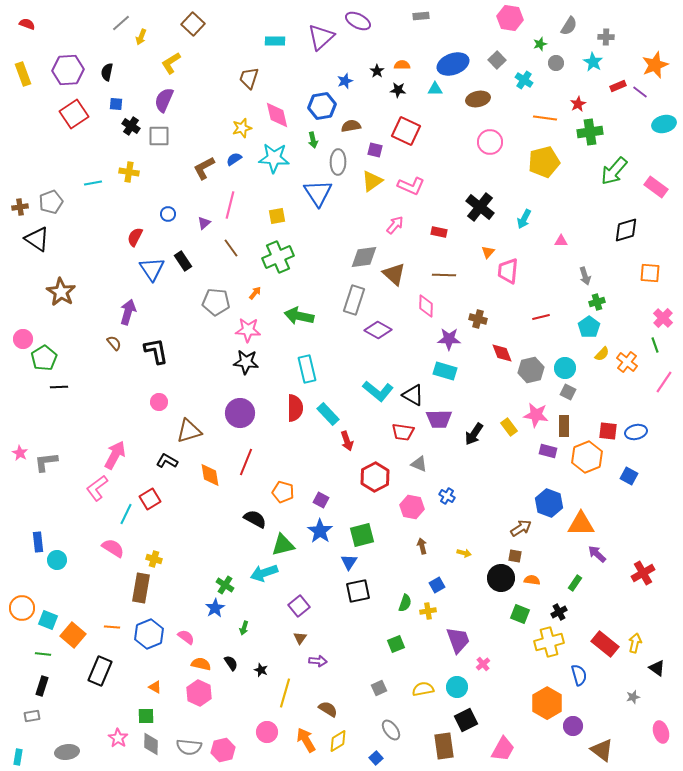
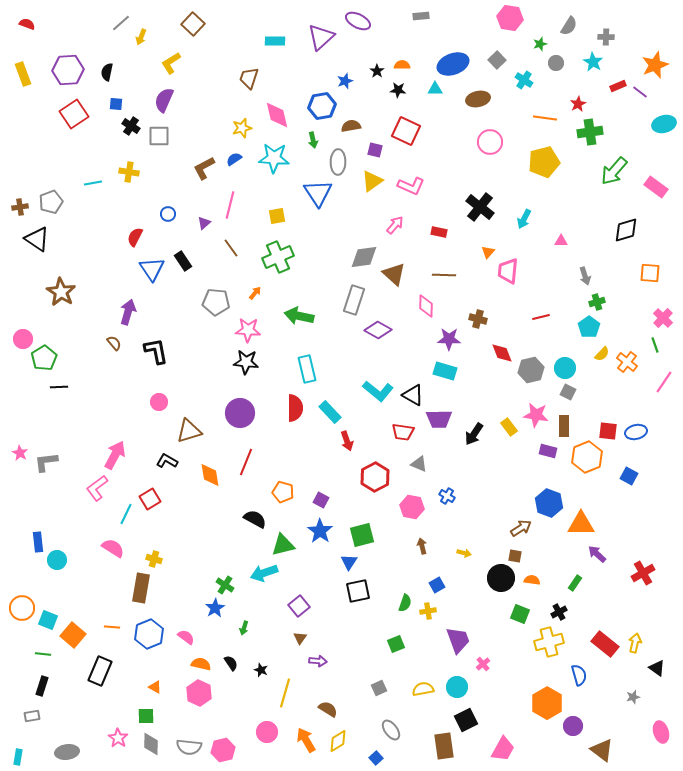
cyan rectangle at (328, 414): moved 2 px right, 2 px up
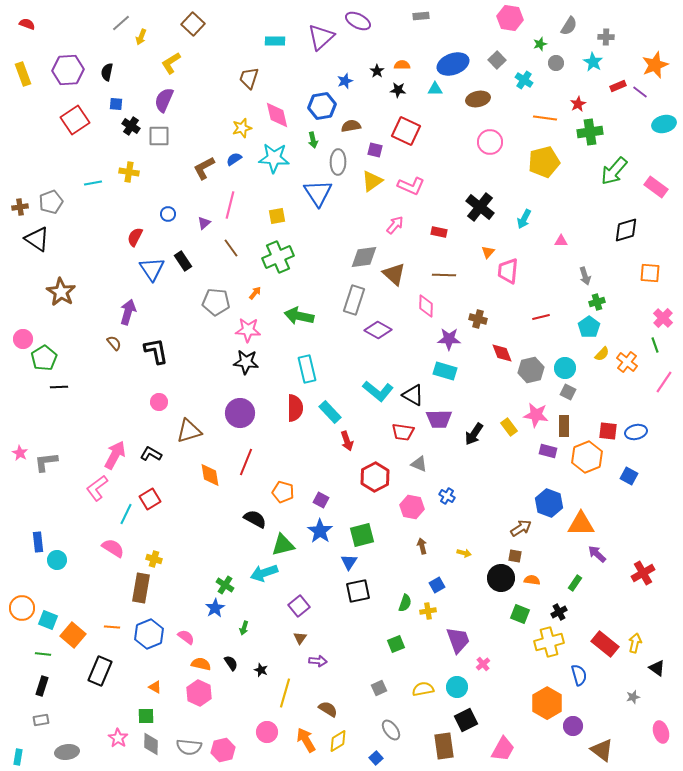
red square at (74, 114): moved 1 px right, 6 px down
black L-shape at (167, 461): moved 16 px left, 7 px up
gray rectangle at (32, 716): moved 9 px right, 4 px down
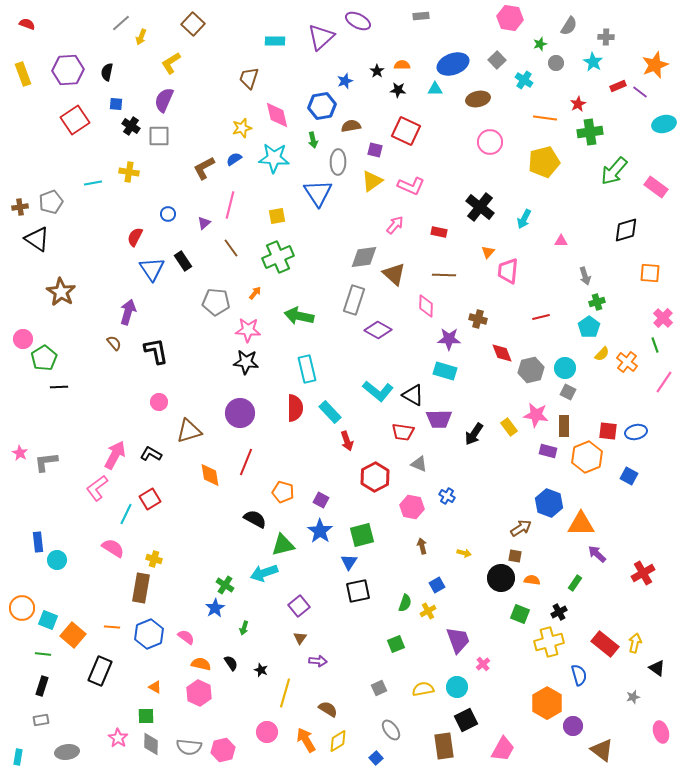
yellow cross at (428, 611): rotated 21 degrees counterclockwise
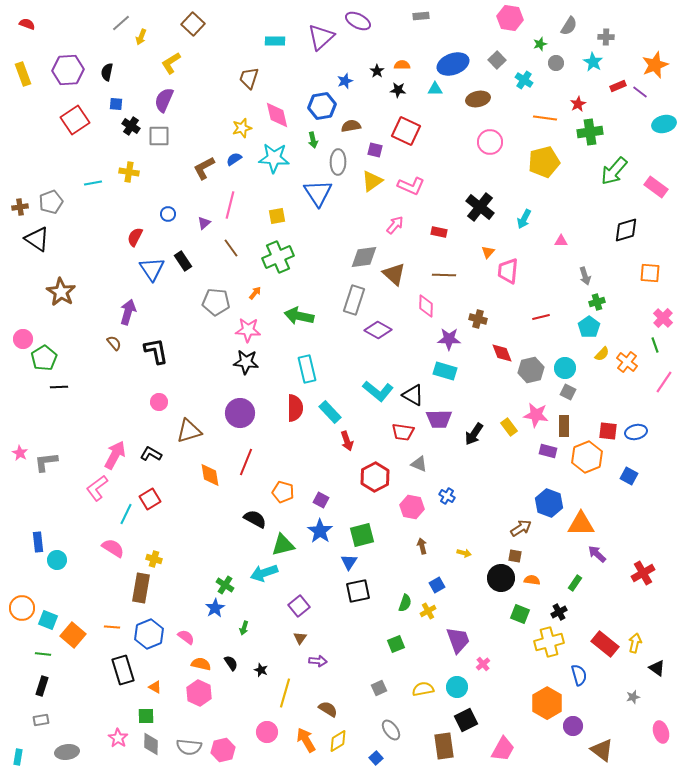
black rectangle at (100, 671): moved 23 px right, 1 px up; rotated 40 degrees counterclockwise
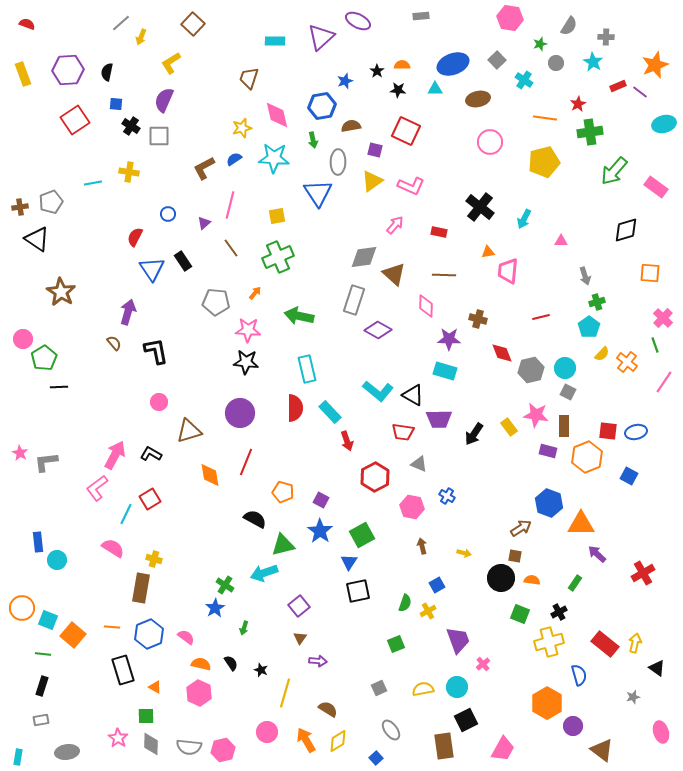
orange triangle at (488, 252): rotated 40 degrees clockwise
green square at (362, 535): rotated 15 degrees counterclockwise
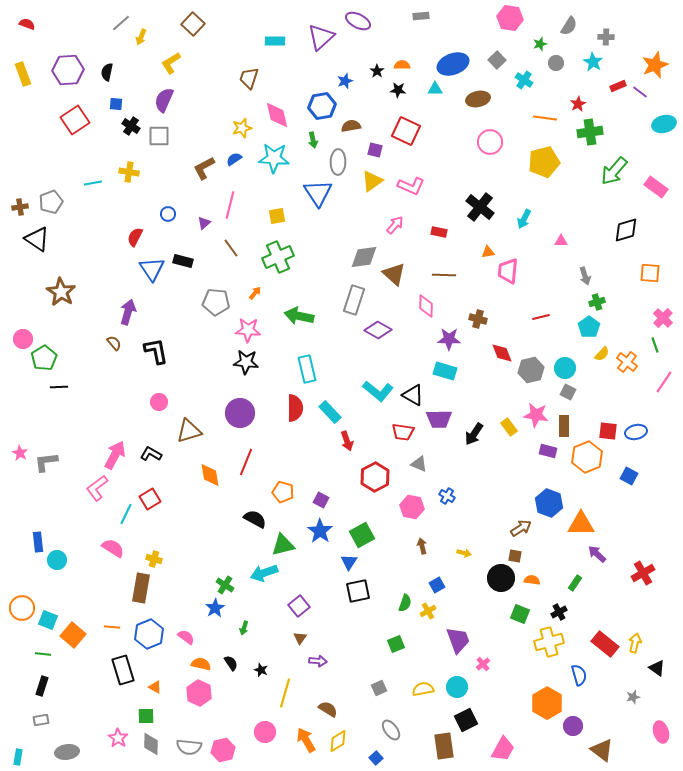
black rectangle at (183, 261): rotated 42 degrees counterclockwise
pink circle at (267, 732): moved 2 px left
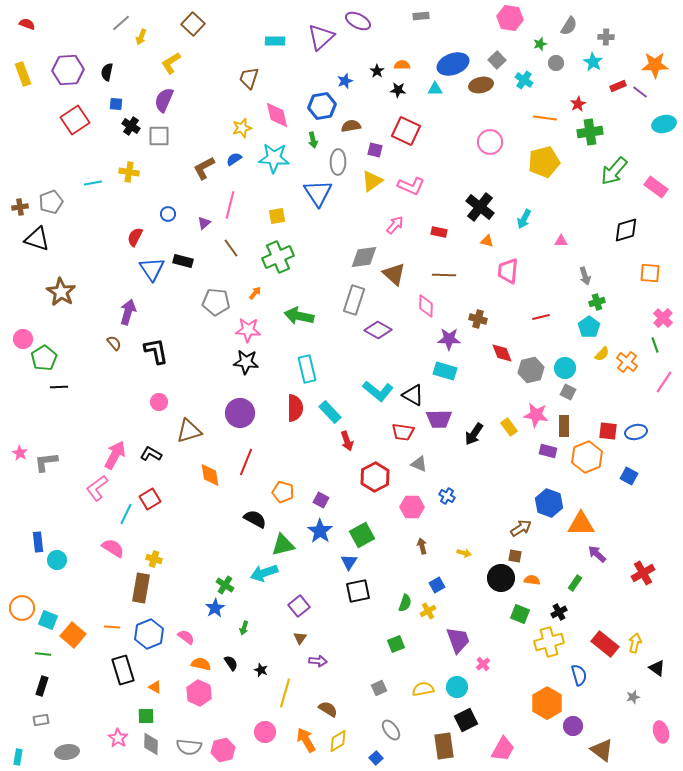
orange star at (655, 65): rotated 20 degrees clockwise
brown ellipse at (478, 99): moved 3 px right, 14 px up
black triangle at (37, 239): rotated 16 degrees counterclockwise
orange triangle at (488, 252): moved 1 px left, 11 px up; rotated 24 degrees clockwise
pink hexagon at (412, 507): rotated 10 degrees counterclockwise
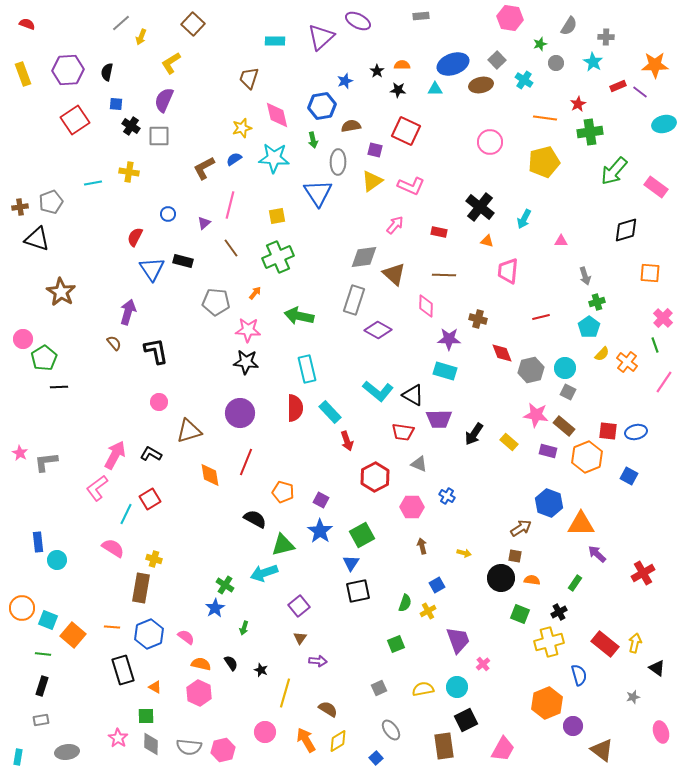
brown rectangle at (564, 426): rotated 50 degrees counterclockwise
yellow rectangle at (509, 427): moved 15 px down; rotated 12 degrees counterclockwise
blue triangle at (349, 562): moved 2 px right, 1 px down
orange hexagon at (547, 703): rotated 8 degrees clockwise
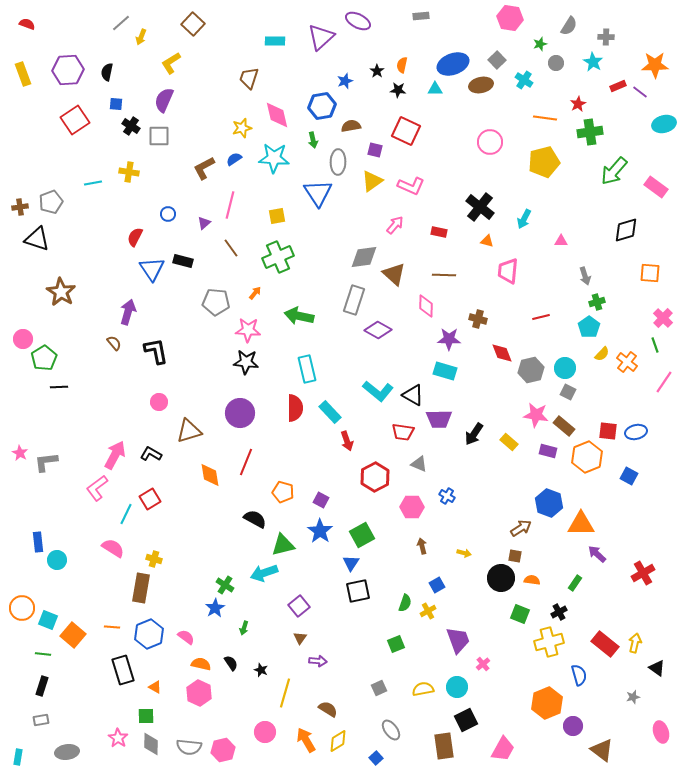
orange semicircle at (402, 65): rotated 77 degrees counterclockwise
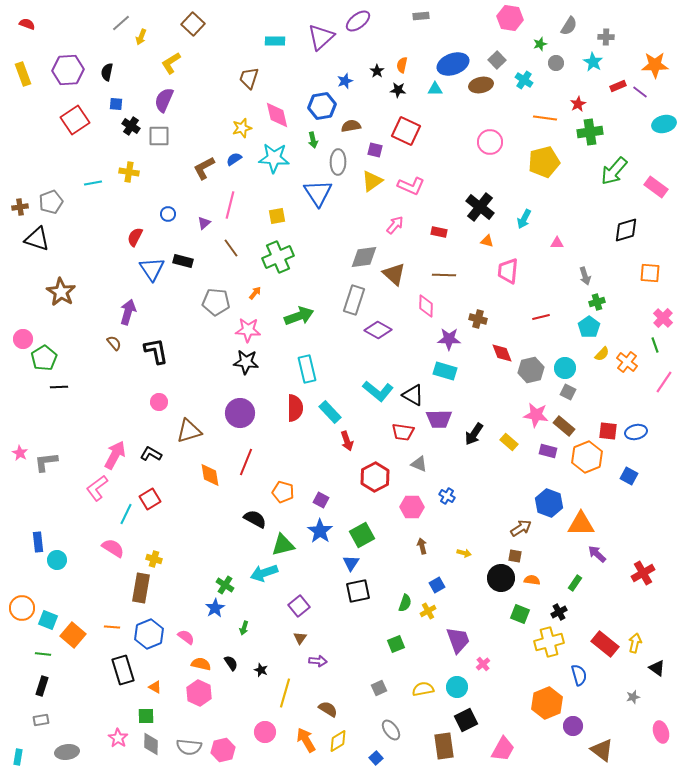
purple ellipse at (358, 21): rotated 65 degrees counterclockwise
pink triangle at (561, 241): moved 4 px left, 2 px down
green arrow at (299, 316): rotated 148 degrees clockwise
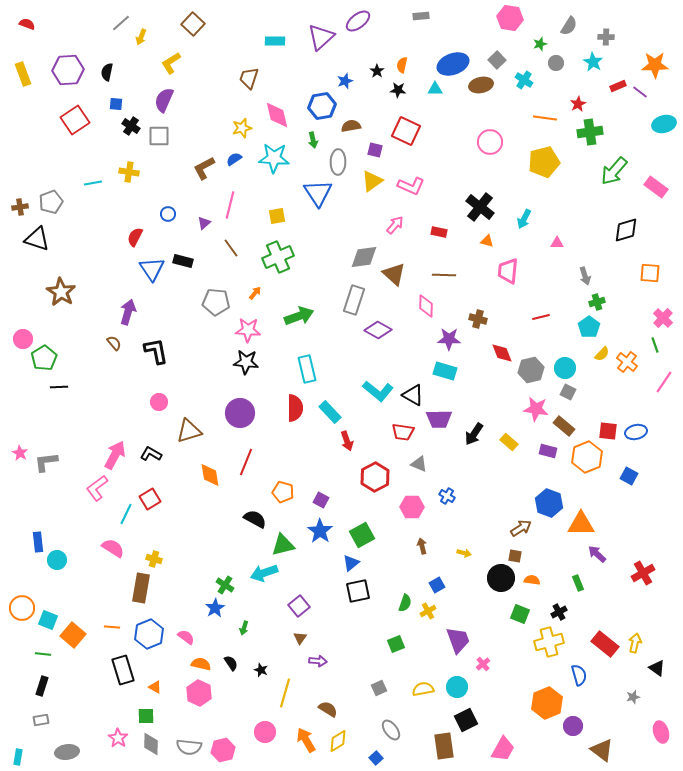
pink star at (536, 415): moved 6 px up
blue triangle at (351, 563): rotated 18 degrees clockwise
green rectangle at (575, 583): moved 3 px right; rotated 56 degrees counterclockwise
